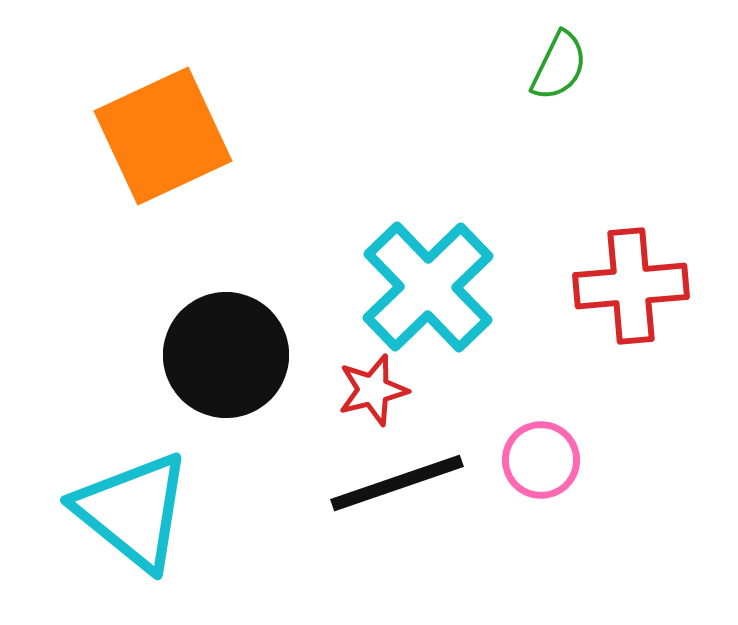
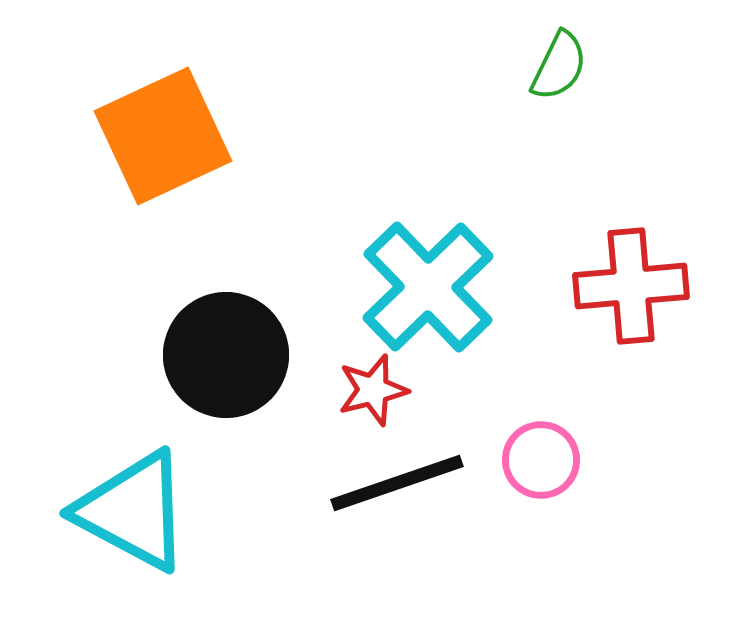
cyan triangle: rotated 11 degrees counterclockwise
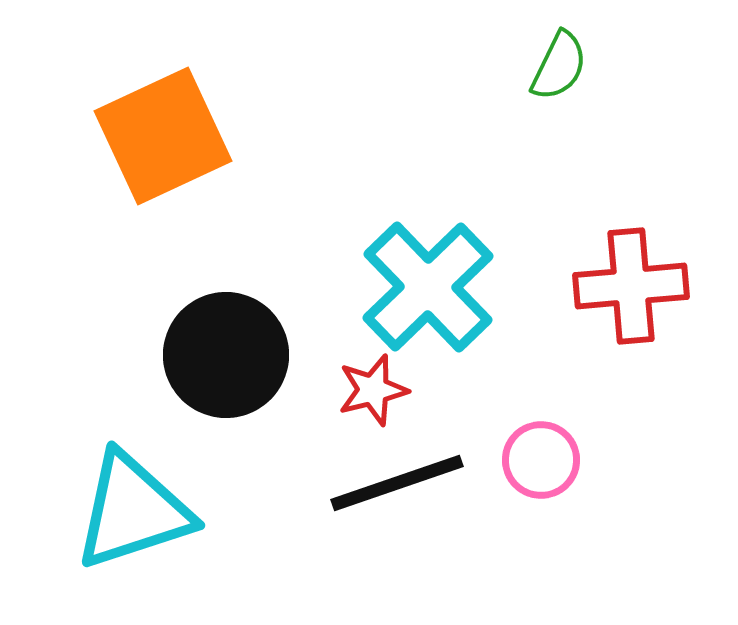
cyan triangle: rotated 46 degrees counterclockwise
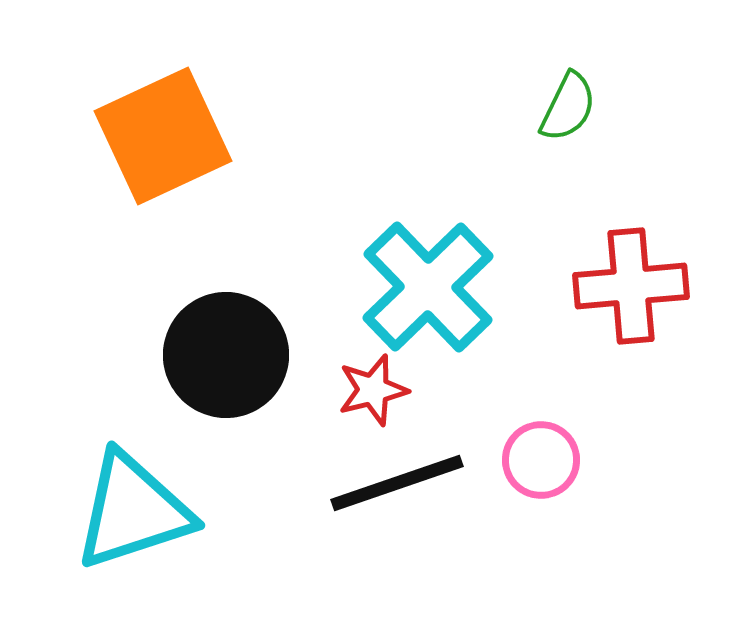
green semicircle: moved 9 px right, 41 px down
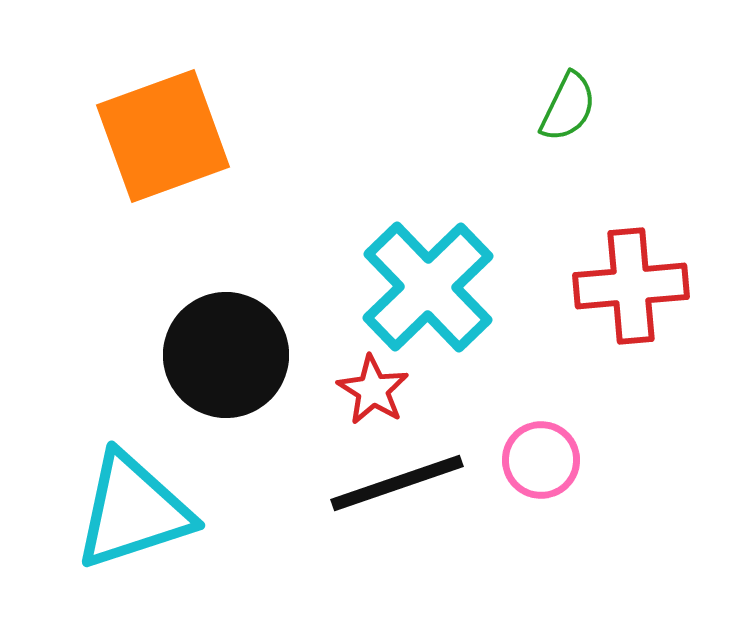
orange square: rotated 5 degrees clockwise
red star: rotated 26 degrees counterclockwise
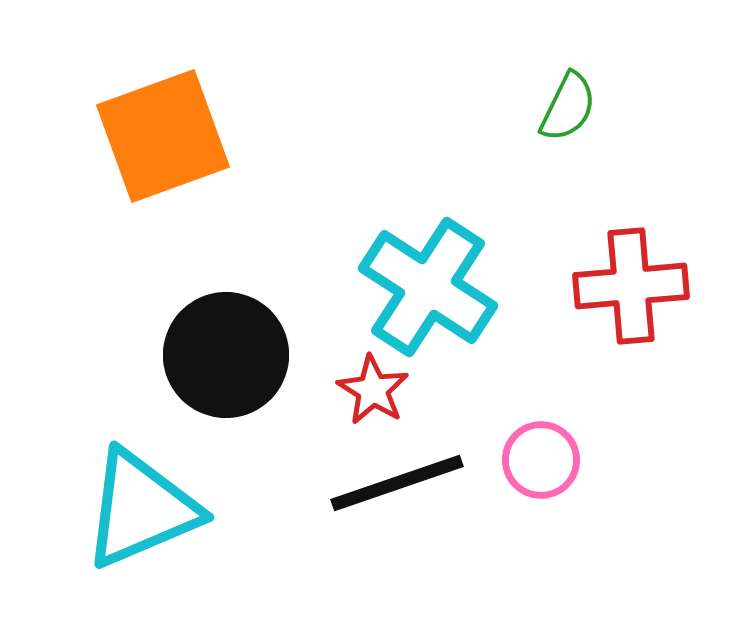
cyan cross: rotated 13 degrees counterclockwise
cyan triangle: moved 8 px right, 2 px up; rotated 5 degrees counterclockwise
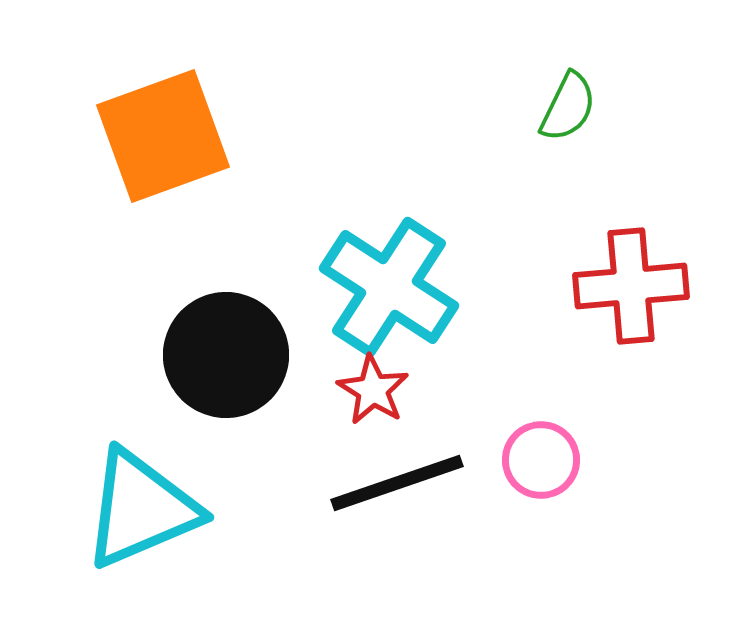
cyan cross: moved 39 px left
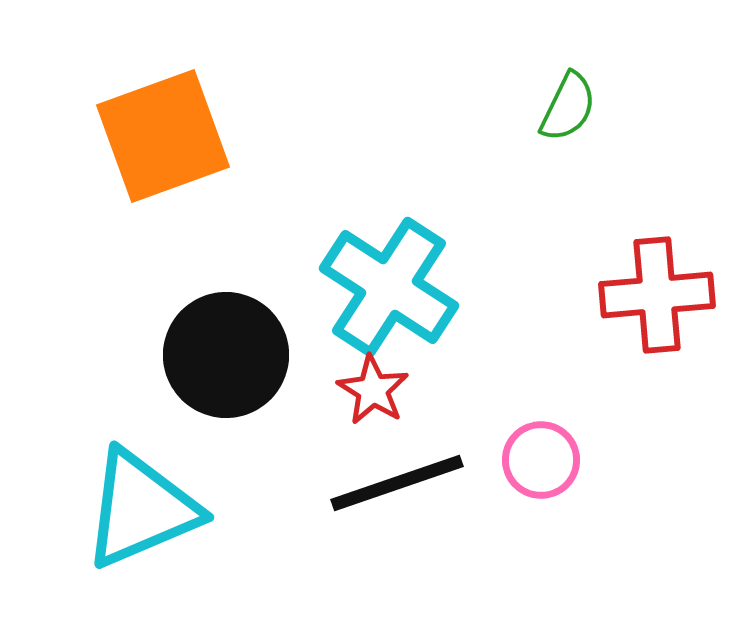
red cross: moved 26 px right, 9 px down
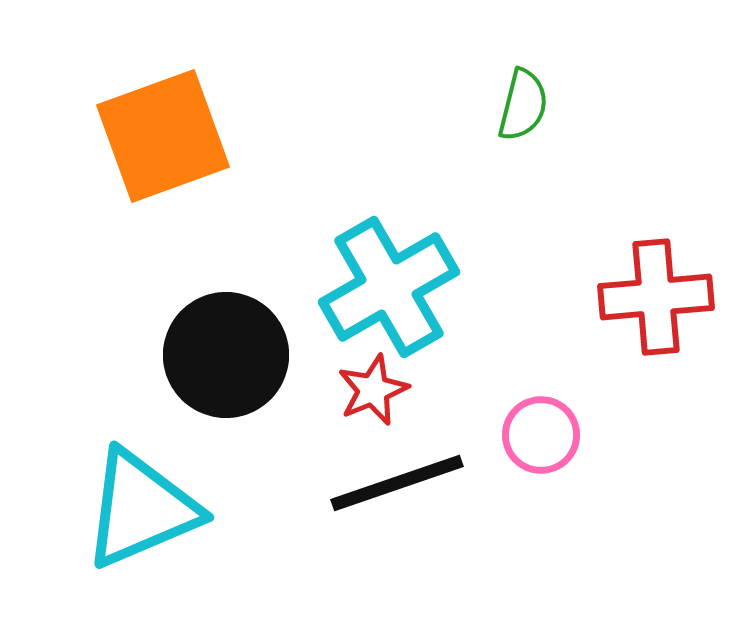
green semicircle: moved 45 px left, 2 px up; rotated 12 degrees counterclockwise
cyan cross: rotated 27 degrees clockwise
red cross: moved 1 px left, 2 px down
red star: rotated 18 degrees clockwise
pink circle: moved 25 px up
